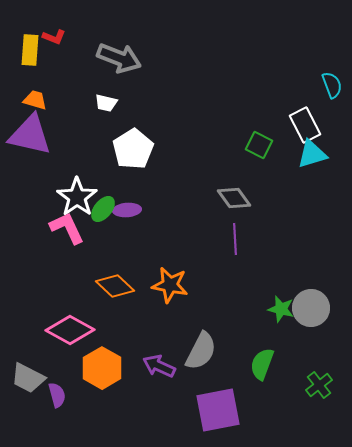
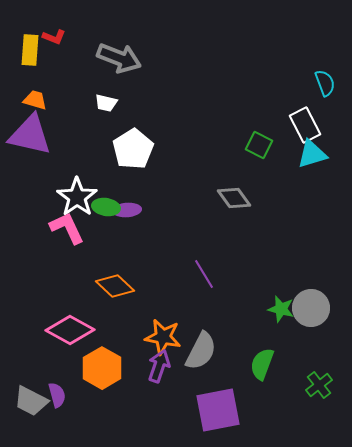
cyan semicircle: moved 7 px left, 2 px up
green ellipse: moved 3 px right, 2 px up; rotated 60 degrees clockwise
purple line: moved 31 px left, 35 px down; rotated 28 degrees counterclockwise
orange star: moved 7 px left, 52 px down
purple arrow: rotated 84 degrees clockwise
gray trapezoid: moved 3 px right, 23 px down
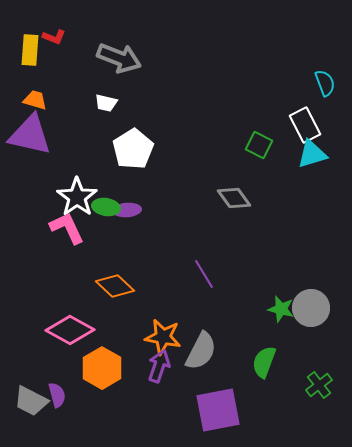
green semicircle: moved 2 px right, 2 px up
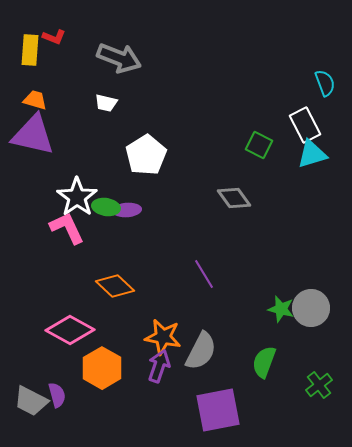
purple triangle: moved 3 px right
white pentagon: moved 13 px right, 6 px down
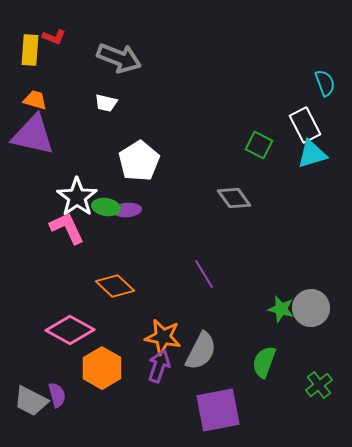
white pentagon: moved 7 px left, 6 px down
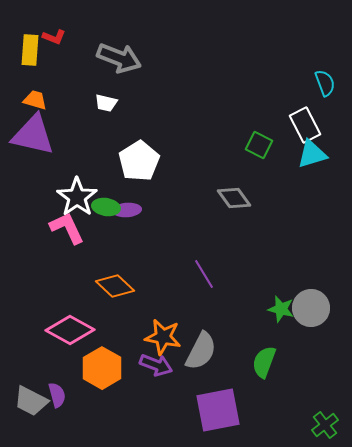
purple arrow: moved 3 px left, 1 px up; rotated 92 degrees clockwise
green cross: moved 6 px right, 40 px down
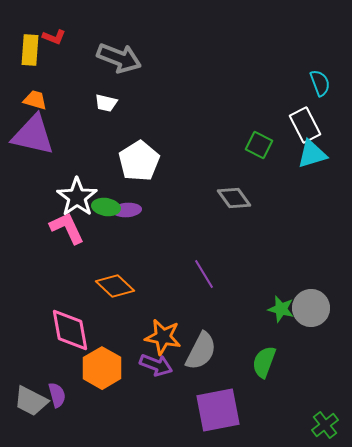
cyan semicircle: moved 5 px left
pink diamond: rotated 51 degrees clockwise
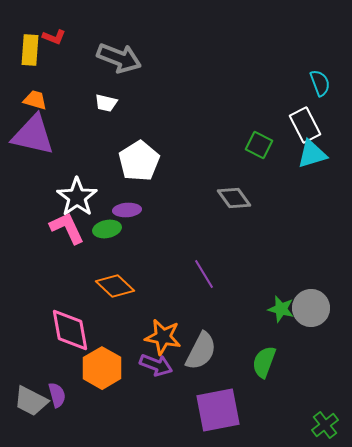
green ellipse: moved 1 px right, 22 px down; rotated 20 degrees counterclockwise
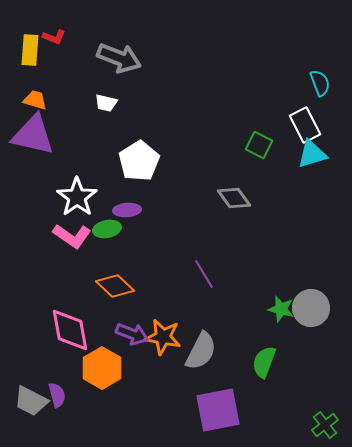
pink L-shape: moved 5 px right, 8 px down; rotated 150 degrees clockwise
purple arrow: moved 24 px left, 31 px up
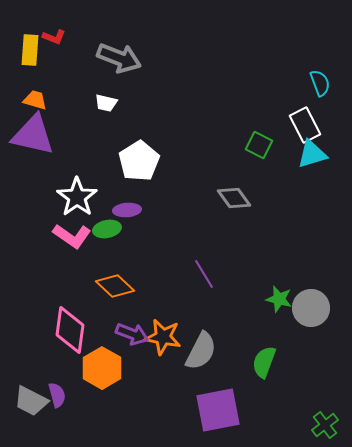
green star: moved 2 px left, 10 px up
pink diamond: rotated 18 degrees clockwise
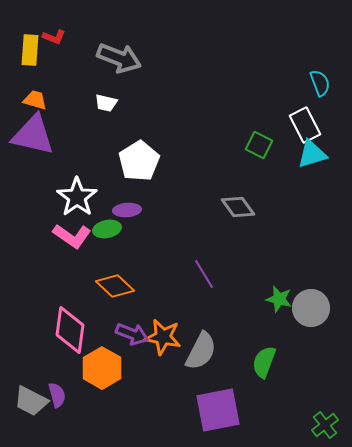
gray diamond: moved 4 px right, 9 px down
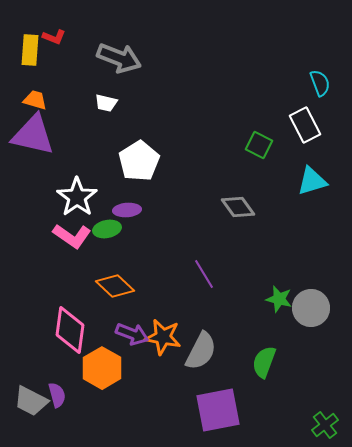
cyan triangle: moved 27 px down
